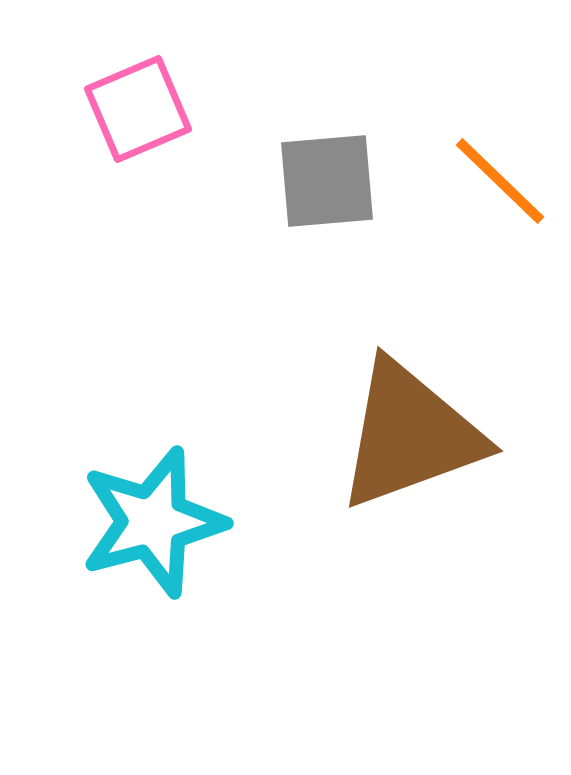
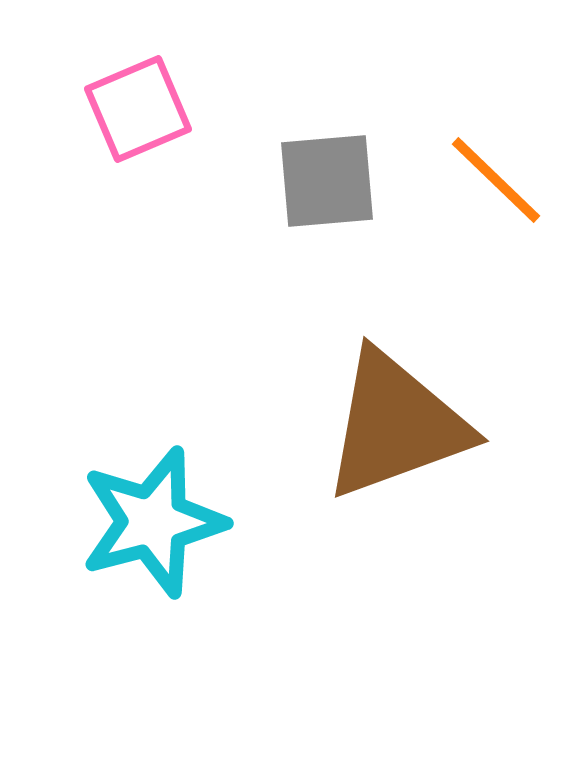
orange line: moved 4 px left, 1 px up
brown triangle: moved 14 px left, 10 px up
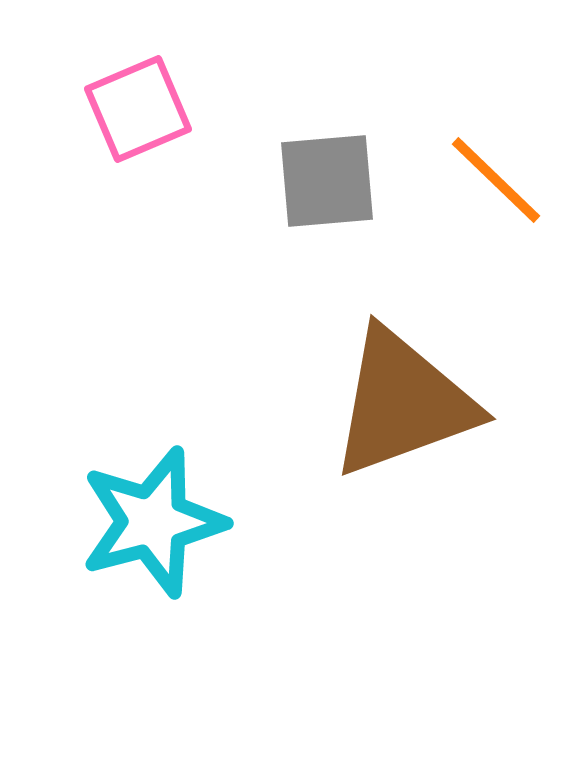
brown triangle: moved 7 px right, 22 px up
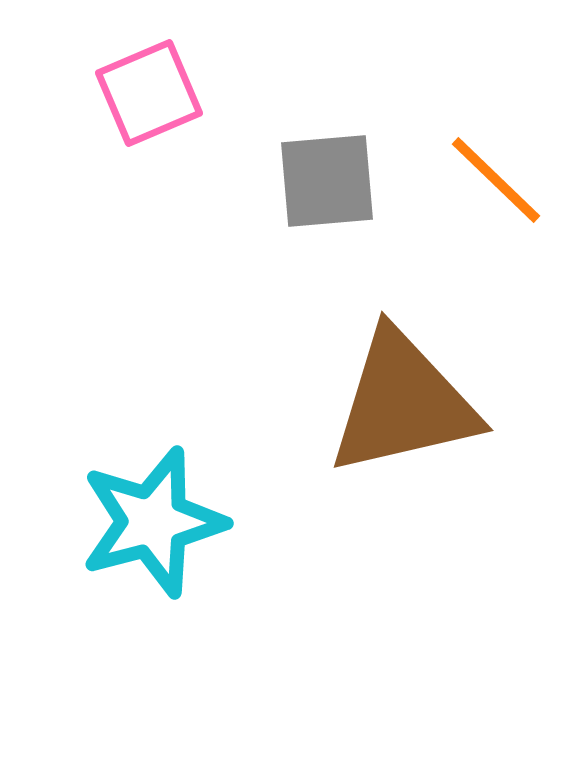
pink square: moved 11 px right, 16 px up
brown triangle: rotated 7 degrees clockwise
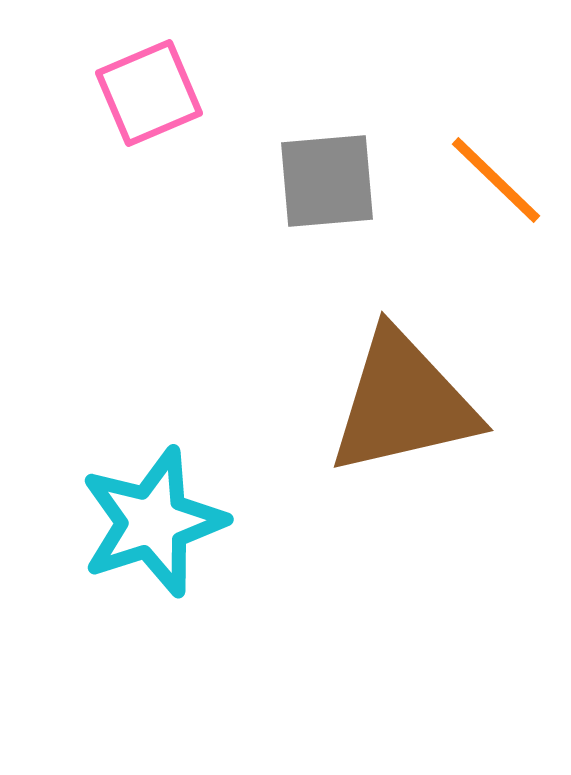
cyan star: rotated 3 degrees counterclockwise
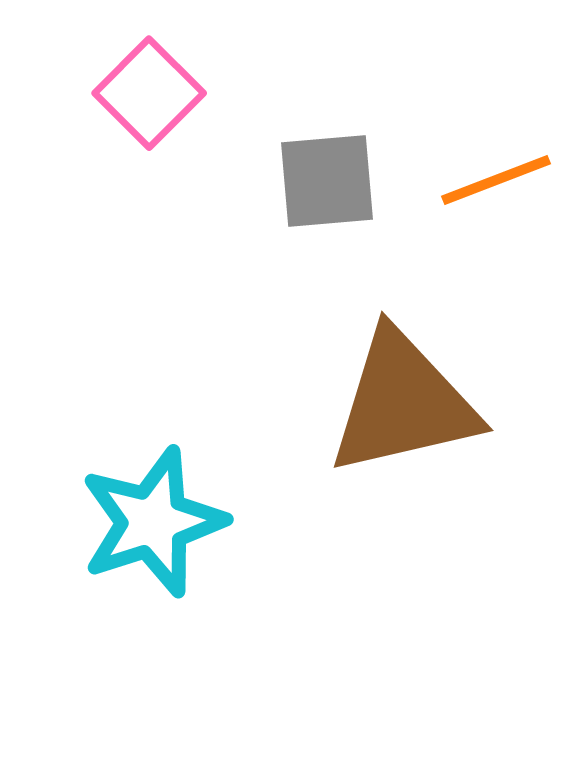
pink square: rotated 22 degrees counterclockwise
orange line: rotated 65 degrees counterclockwise
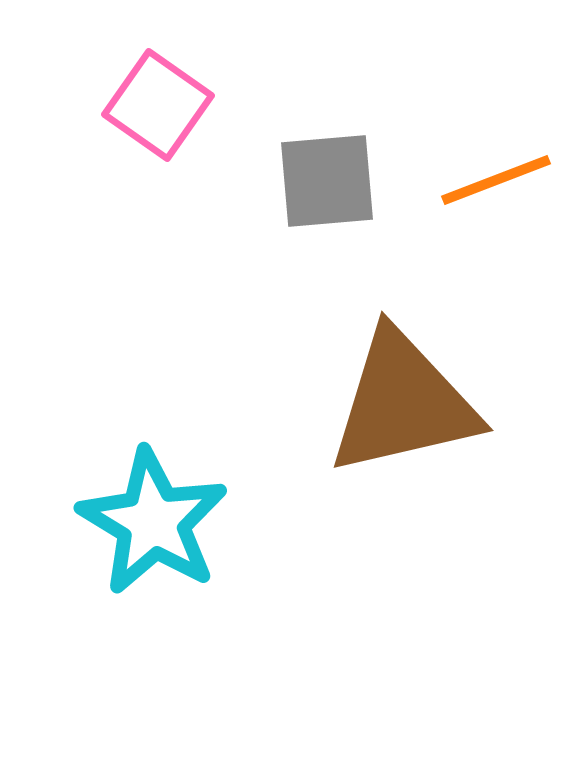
pink square: moved 9 px right, 12 px down; rotated 10 degrees counterclockwise
cyan star: rotated 23 degrees counterclockwise
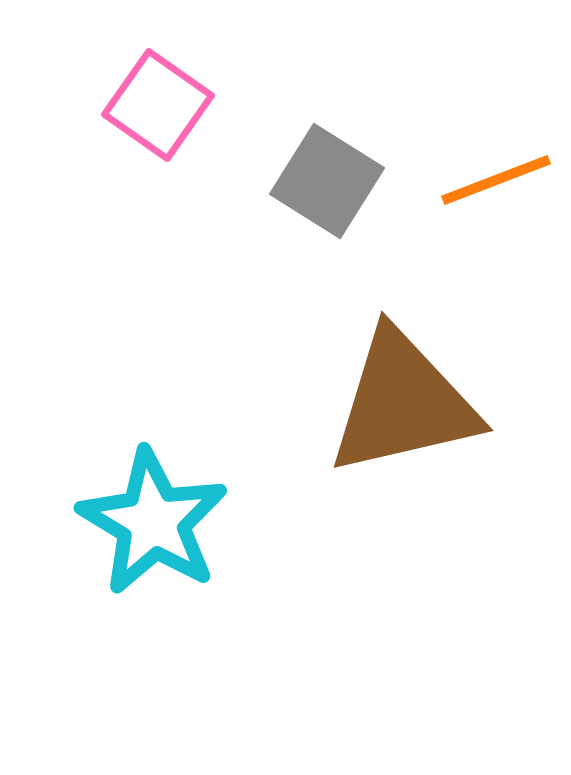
gray square: rotated 37 degrees clockwise
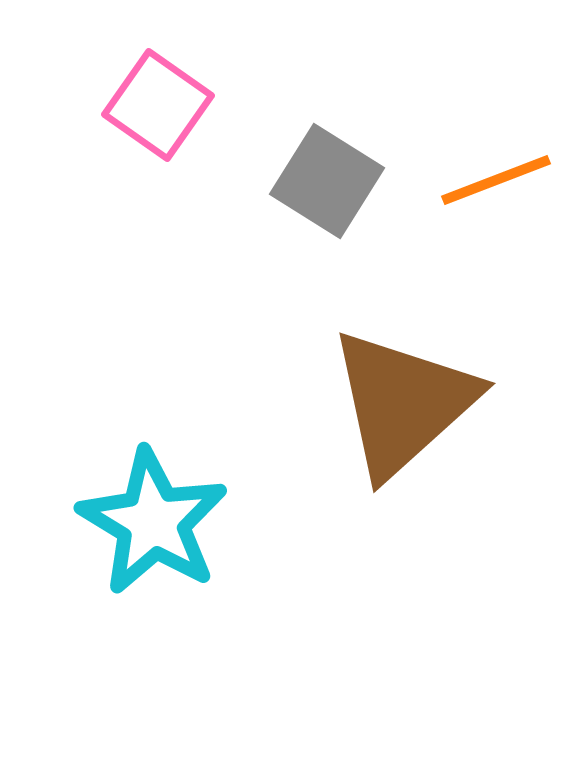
brown triangle: rotated 29 degrees counterclockwise
